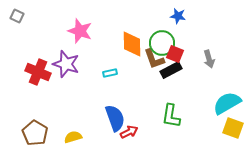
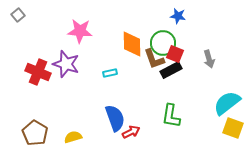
gray square: moved 1 px right, 1 px up; rotated 24 degrees clockwise
pink star: rotated 15 degrees counterclockwise
green circle: moved 1 px right
cyan semicircle: rotated 8 degrees counterclockwise
red arrow: moved 2 px right
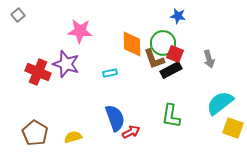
cyan semicircle: moved 7 px left
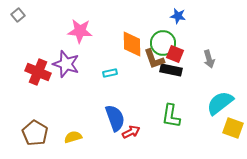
black rectangle: rotated 40 degrees clockwise
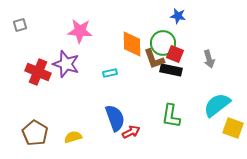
gray square: moved 2 px right, 10 px down; rotated 24 degrees clockwise
cyan semicircle: moved 3 px left, 2 px down
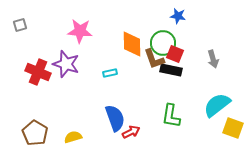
gray arrow: moved 4 px right
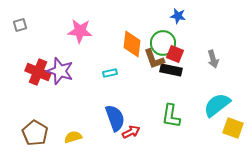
orange diamond: rotated 8 degrees clockwise
purple star: moved 6 px left, 7 px down
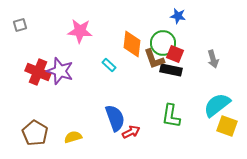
cyan rectangle: moved 1 px left, 8 px up; rotated 56 degrees clockwise
yellow square: moved 6 px left, 2 px up
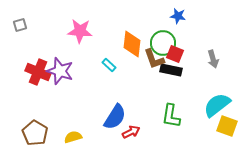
blue semicircle: moved 1 px up; rotated 52 degrees clockwise
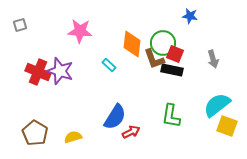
blue star: moved 12 px right
black rectangle: moved 1 px right
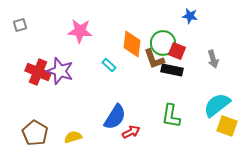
red square: moved 2 px right, 3 px up
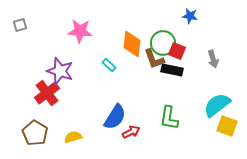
red cross: moved 9 px right, 21 px down; rotated 30 degrees clockwise
green L-shape: moved 2 px left, 2 px down
